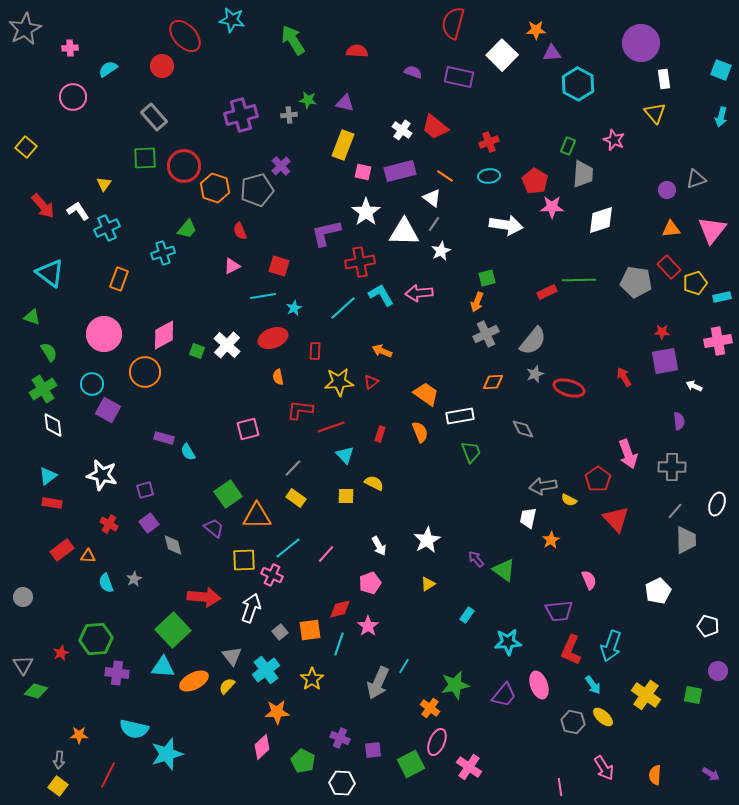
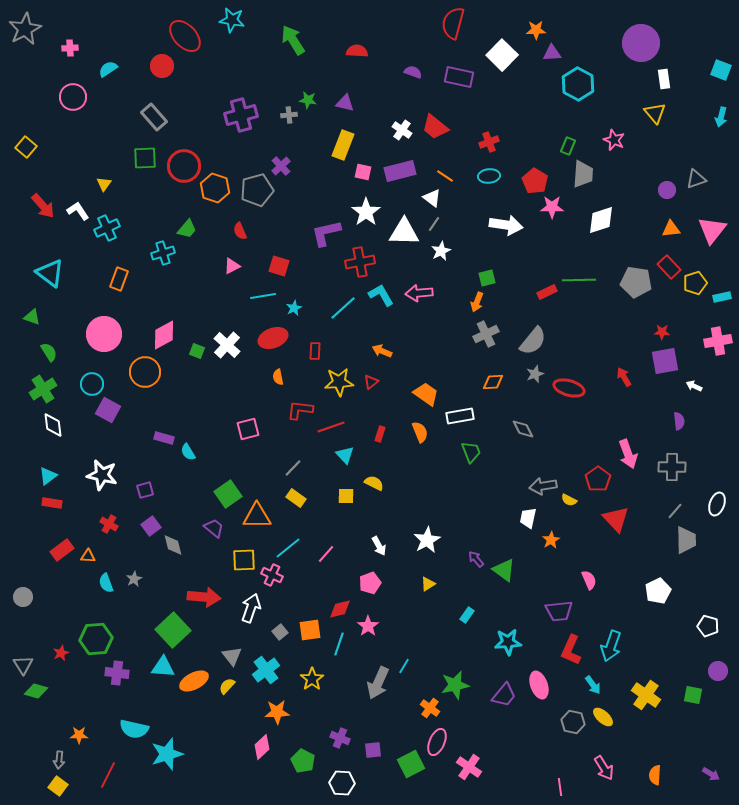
purple square at (149, 523): moved 2 px right, 3 px down
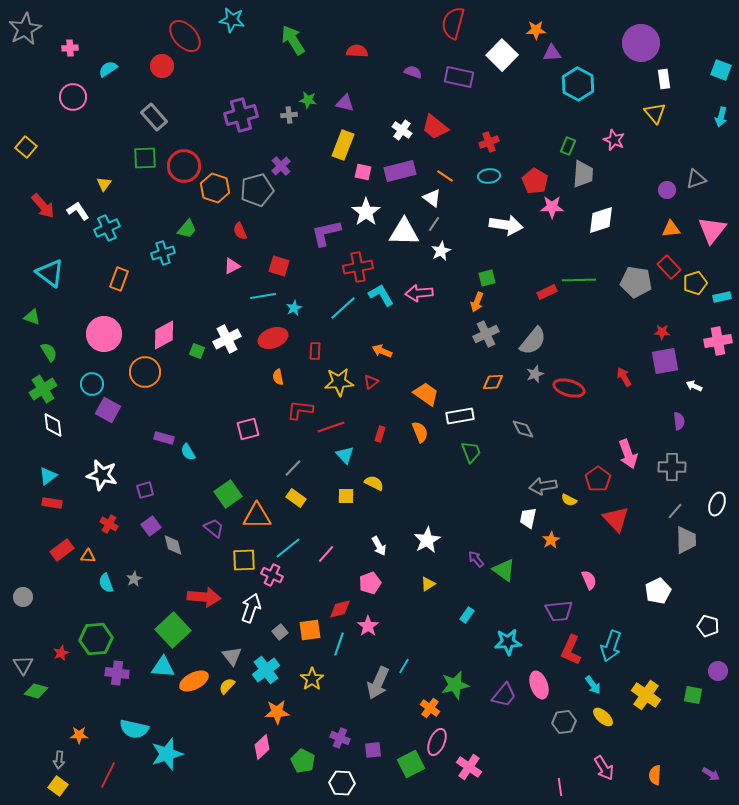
red cross at (360, 262): moved 2 px left, 5 px down
white cross at (227, 345): moved 6 px up; rotated 20 degrees clockwise
gray hexagon at (573, 722): moved 9 px left; rotated 20 degrees counterclockwise
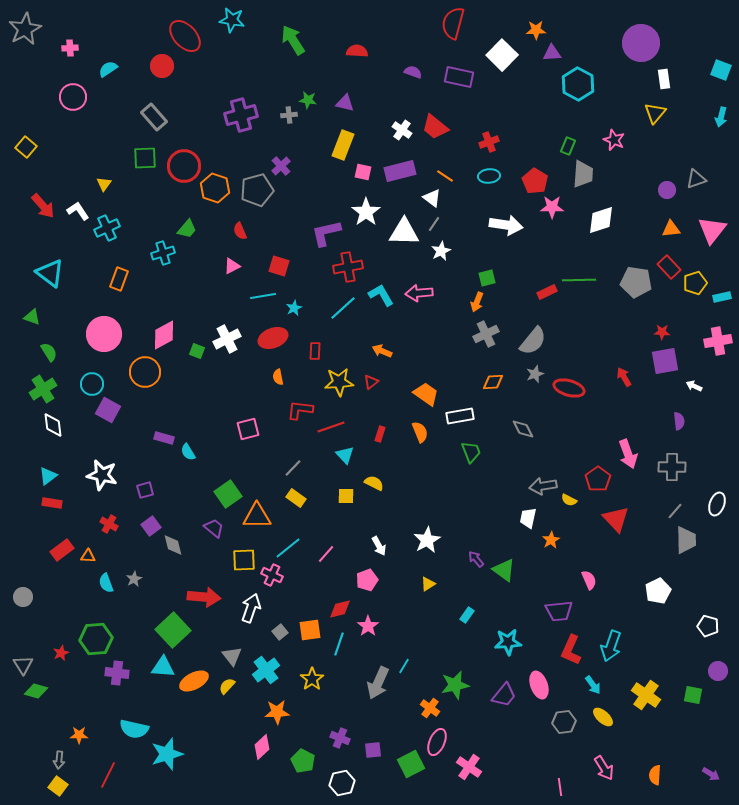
yellow triangle at (655, 113): rotated 20 degrees clockwise
red cross at (358, 267): moved 10 px left
pink pentagon at (370, 583): moved 3 px left, 3 px up
white hexagon at (342, 783): rotated 15 degrees counterclockwise
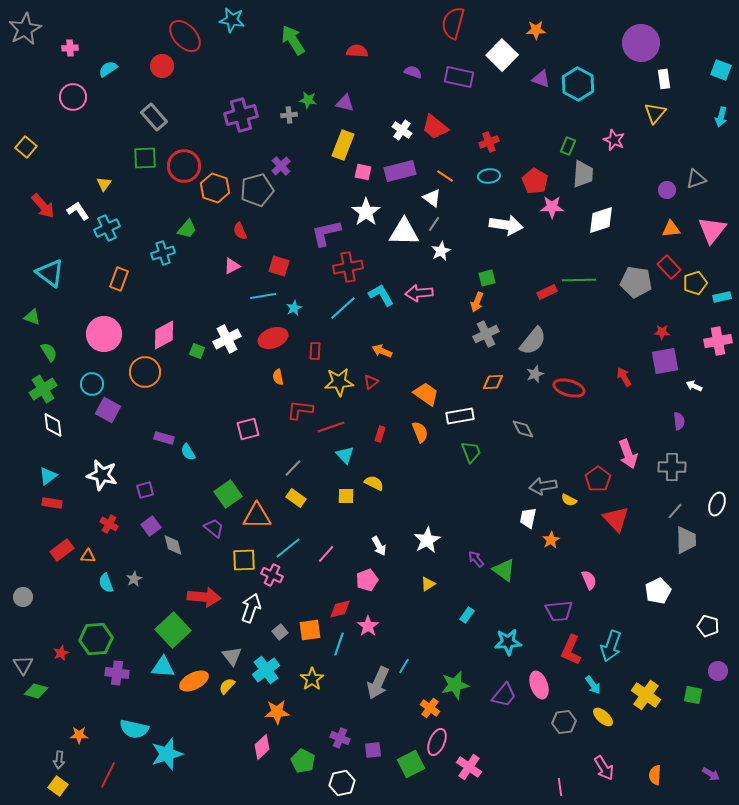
purple triangle at (552, 53): moved 11 px left, 26 px down; rotated 24 degrees clockwise
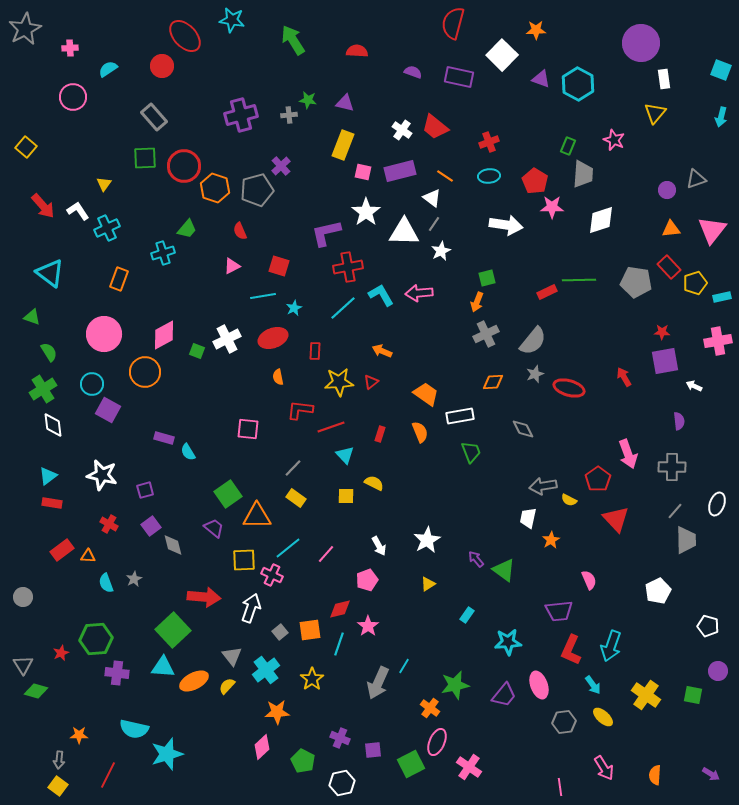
pink square at (248, 429): rotated 20 degrees clockwise
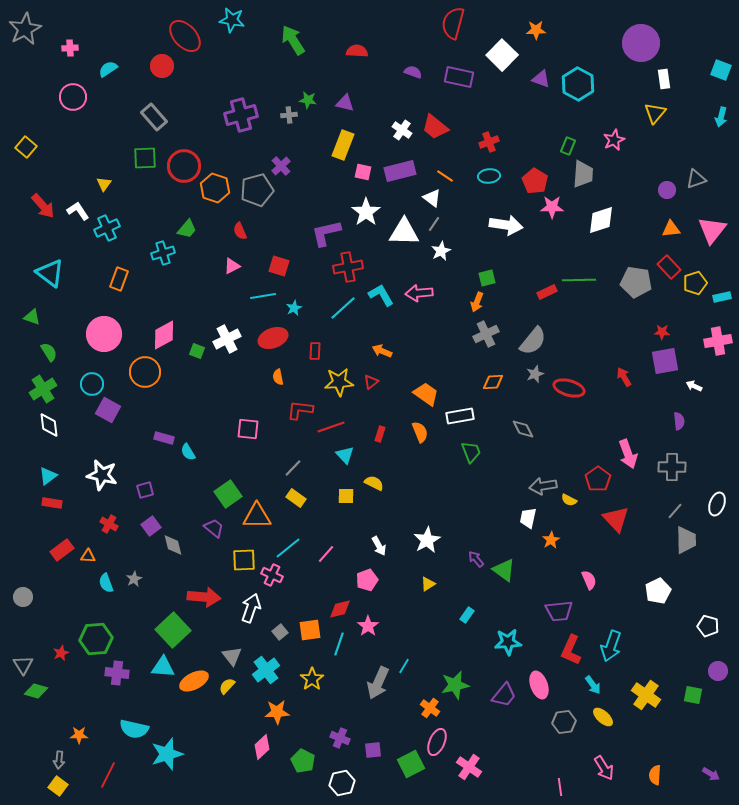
pink star at (614, 140): rotated 25 degrees clockwise
white diamond at (53, 425): moved 4 px left
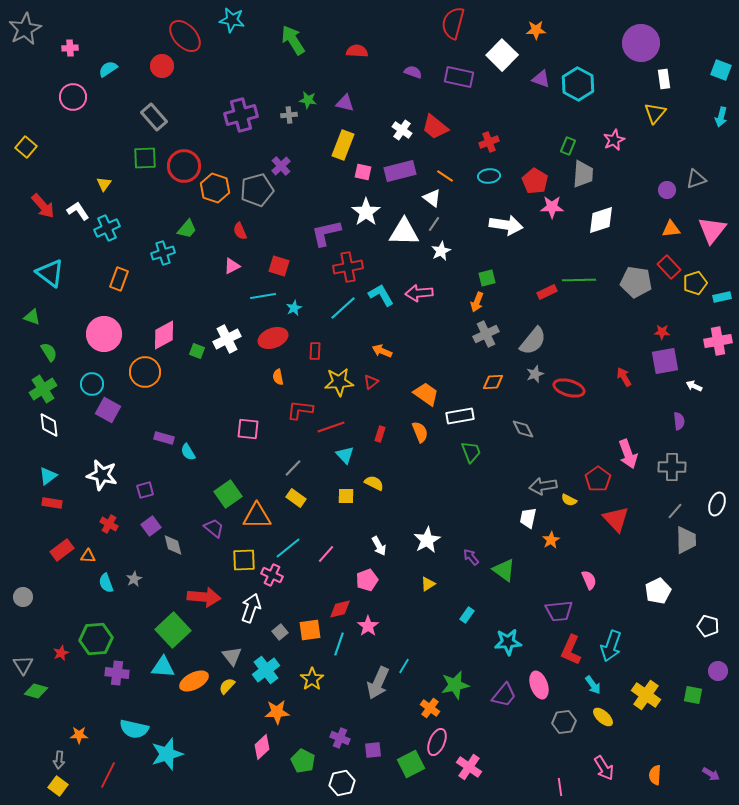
purple arrow at (476, 559): moved 5 px left, 2 px up
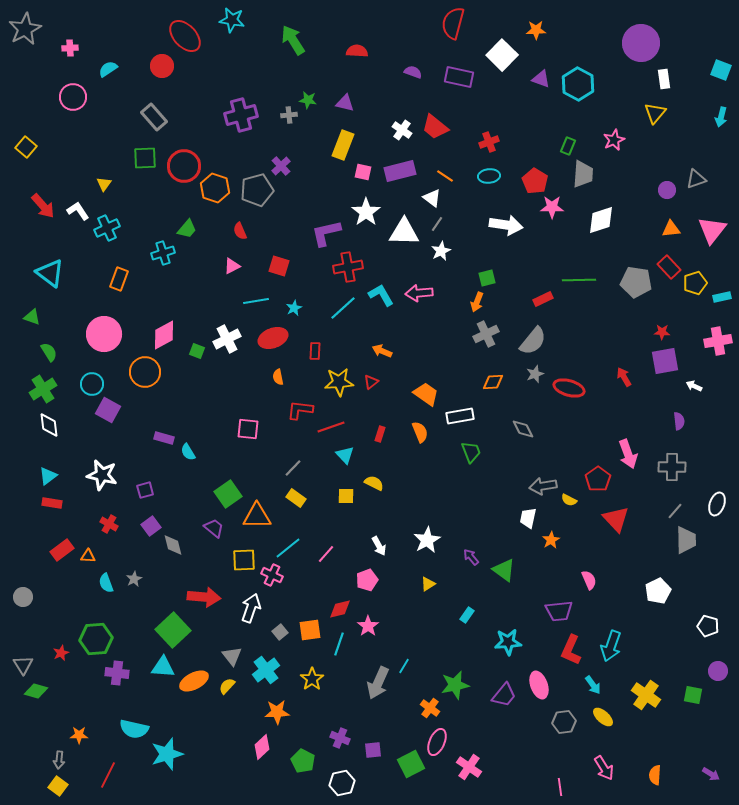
gray line at (434, 224): moved 3 px right
red rectangle at (547, 292): moved 4 px left, 7 px down
cyan line at (263, 296): moved 7 px left, 5 px down
